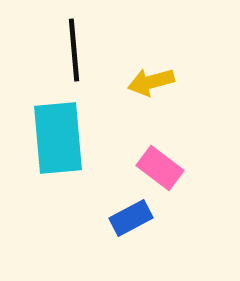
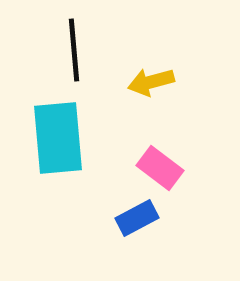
blue rectangle: moved 6 px right
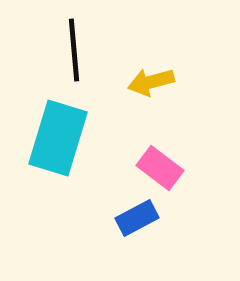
cyan rectangle: rotated 22 degrees clockwise
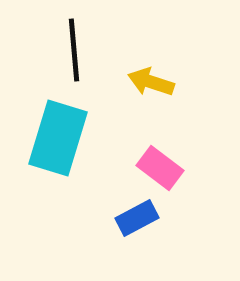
yellow arrow: rotated 33 degrees clockwise
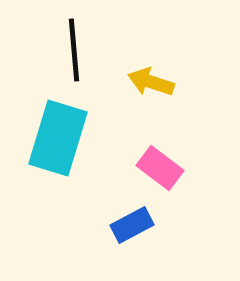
blue rectangle: moved 5 px left, 7 px down
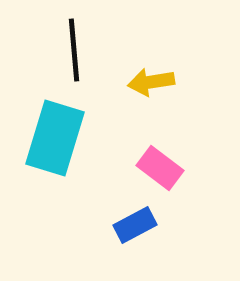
yellow arrow: rotated 27 degrees counterclockwise
cyan rectangle: moved 3 px left
blue rectangle: moved 3 px right
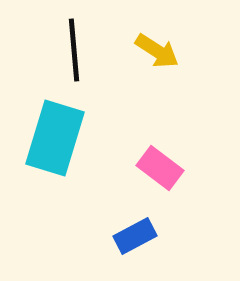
yellow arrow: moved 6 px right, 31 px up; rotated 138 degrees counterclockwise
blue rectangle: moved 11 px down
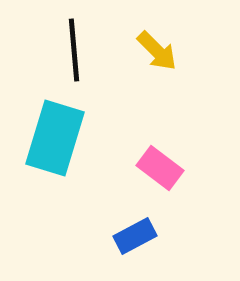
yellow arrow: rotated 12 degrees clockwise
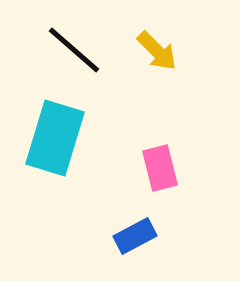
black line: rotated 44 degrees counterclockwise
pink rectangle: rotated 39 degrees clockwise
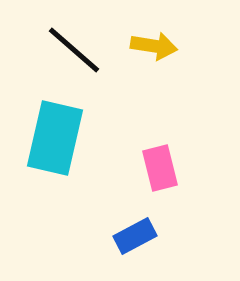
yellow arrow: moved 3 px left, 5 px up; rotated 36 degrees counterclockwise
cyan rectangle: rotated 4 degrees counterclockwise
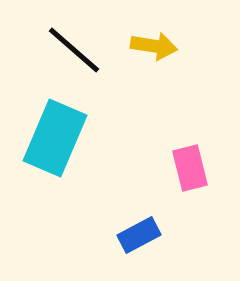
cyan rectangle: rotated 10 degrees clockwise
pink rectangle: moved 30 px right
blue rectangle: moved 4 px right, 1 px up
